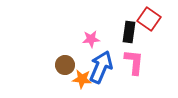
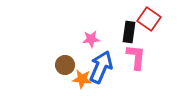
pink L-shape: moved 2 px right, 5 px up
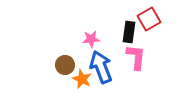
red square: rotated 25 degrees clockwise
blue arrow: rotated 44 degrees counterclockwise
orange star: rotated 18 degrees clockwise
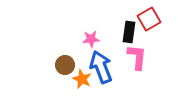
pink L-shape: moved 1 px right
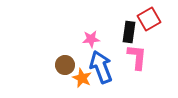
orange star: moved 1 px up
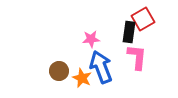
red square: moved 6 px left
brown circle: moved 6 px left, 6 px down
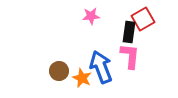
pink star: moved 23 px up
pink L-shape: moved 7 px left, 1 px up
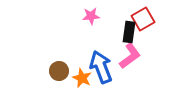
pink L-shape: rotated 48 degrees clockwise
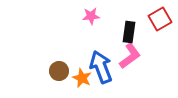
red square: moved 17 px right
